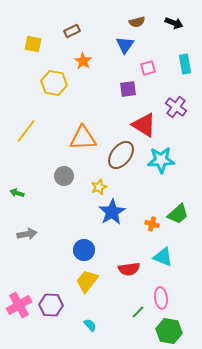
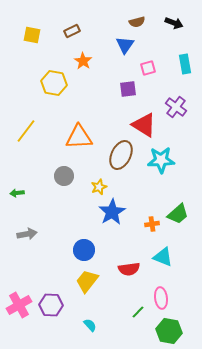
yellow square: moved 1 px left, 9 px up
orange triangle: moved 4 px left, 1 px up
brown ellipse: rotated 12 degrees counterclockwise
green arrow: rotated 24 degrees counterclockwise
orange cross: rotated 24 degrees counterclockwise
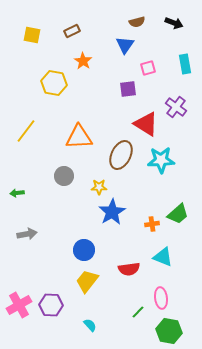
red triangle: moved 2 px right, 1 px up
yellow star: rotated 21 degrees clockwise
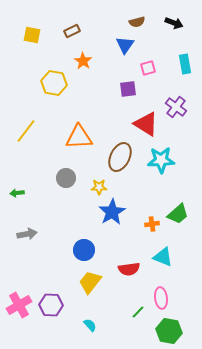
brown ellipse: moved 1 px left, 2 px down
gray circle: moved 2 px right, 2 px down
yellow trapezoid: moved 3 px right, 1 px down
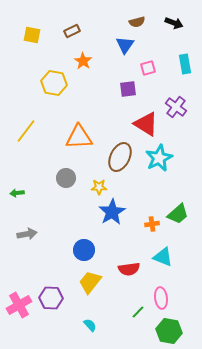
cyan star: moved 2 px left, 2 px up; rotated 24 degrees counterclockwise
purple hexagon: moved 7 px up
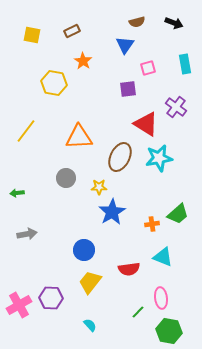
cyan star: rotated 16 degrees clockwise
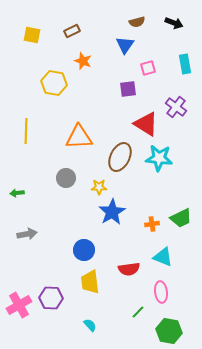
orange star: rotated 12 degrees counterclockwise
yellow line: rotated 35 degrees counterclockwise
cyan star: rotated 16 degrees clockwise
green trapezoid: moved 3 px right, 4 px down; rotated 15 degrees clockwise
yellow trapezoid: rotated 45 degrees counterclockwise
pink ellipse: moved 6 px up
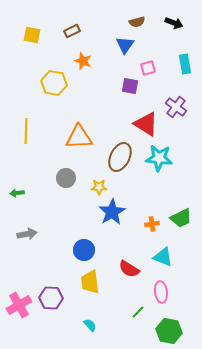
purple square: moved 2 px right, 3 px up; rotated 18 degrees clockwise
red semicircle: rotated 40 degrees clockwise
